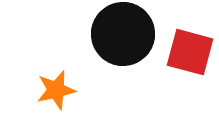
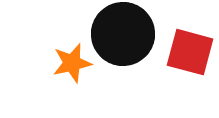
orange star: moved 16 px right, 27 px up
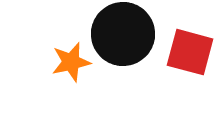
orange star: moved 1 px left, 1 px up
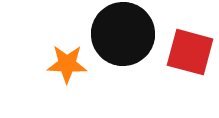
orange star: moved 4 px left, 2 px down; rotated 15 degrees clockwise
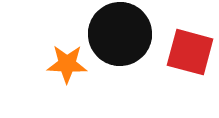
black circle: moved 3 px left
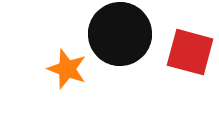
orange star: moved 5 px down; rotated 18 degrees clockwise
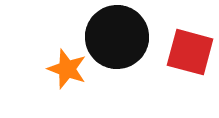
black circle: moved 3 px left, 3 px down
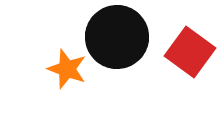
red square: rotated 21 degrees clockwise
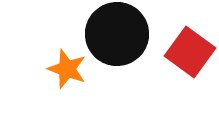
black circle: moved 3 px up
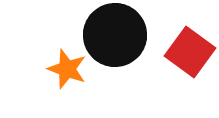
black circle: moved 2 px left, 1 px down
